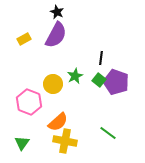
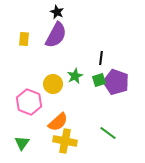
yellow rectangle: rotated 56 degrees counterclockwise
green square: rotated 32 degrees clockwise
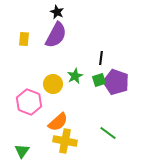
green triangle: moved 8 px down
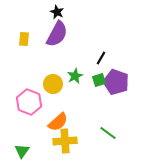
purple semicircle: moved 1 px right, 1 px up
black line: rotated 24 degrees clockwise
yellow cross: rotated 15 degrees counterclockwise
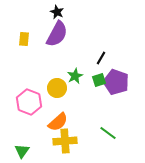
yellow circle: moved 4 px right, 4 px down
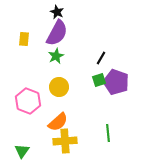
purple semicircle: moved 1 px up
green star: moved 19 px left, 20 px up
yellow circle: moved 2 px right, 1 px up
pink hexagon: moved 1 px left, 1 px up
green line: rotated 48 degrees clockwise
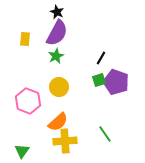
yellow rectangle: moved 1 px right
green line: moved 3 px left, 1 px down; rotated 30 degrees counterclockwise
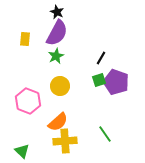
yellow circle: moved 1 px right, 1 px up
green triangle: rotated 21 degrees counterclockwise
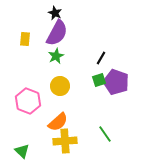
black star: moved 2 px left, 1 px down
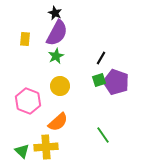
green line: moved 2 px left, 1 px down
yellow cross: moved 19 px left, 6 px down
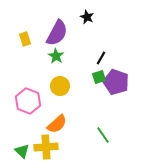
black star: moved 32 px right, 4 px down
yellow rectangle: rotated 24 degrees counterclockwise
green star: rotated 14 degrees counterclockwise
green square: moved 3 px up
orange semicircle: moved 1 px left, 2 px down
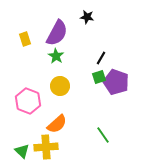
black star: rotated 16 degrees counterclockwise
